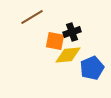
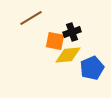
brown line: moved 1 px left, 1 px down
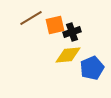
orange square: moved 16 px up; rotated 24 degrees counterclockwise
